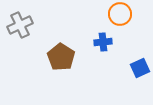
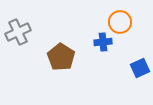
orange circle: moved 8 px down
gray cross: moved 2 px left, 7 px down
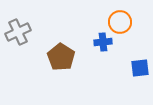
blue square: rotated 18 degrees clockwise
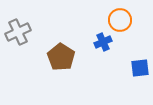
orange circle: moved 2 px up
blue cross: rotated 18 degrees counterclockwise
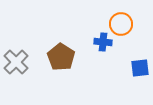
orange circle: moved 1 px right, 4 px down
gray cross: moved 2 px left, 30 px down; rotated 20 degrees counterclockwise
blue cross: rotated 30 degrees clockwise
